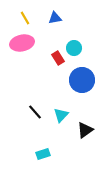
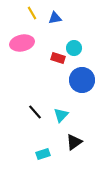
yellow line: moved 7 px right, 5 px up
red rectangle: rotated 40 degrees counterclockwise
black triangle: moved 11 px left, 12 px down
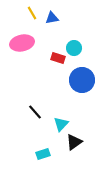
blue triangle: moved 3 px left
cyan triangle: moved 9 px down
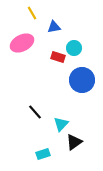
blue triangle: moved 2 px right, 9 px down
pink ellipse: rotated 15 degrees counterclockwise
red rectangle: moved 1 px up
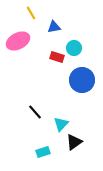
yellow line: moved 1 px left
pink ellipse: moved 4 px left, 2 px up
red rectangle: moved 1 px left
cyan rectangle: moved 2 px up
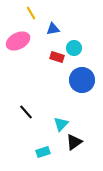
blue triangle: moved 1 px left, 2 px down
black line: moved 9 px left
